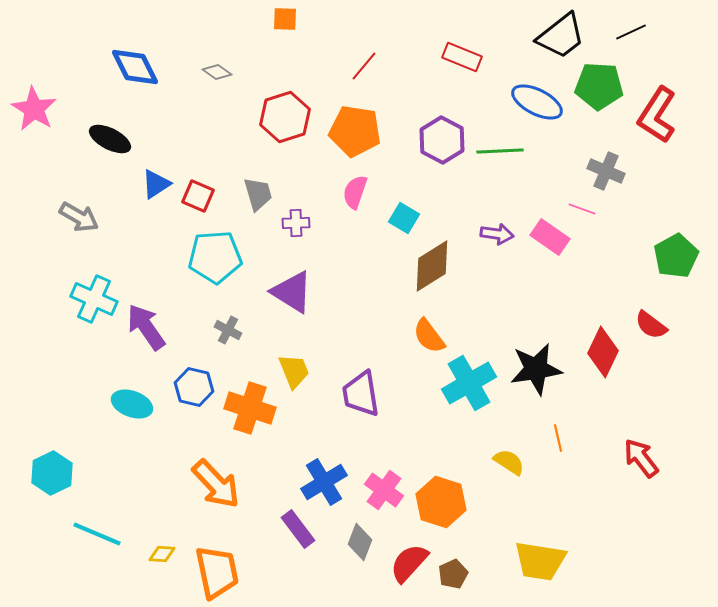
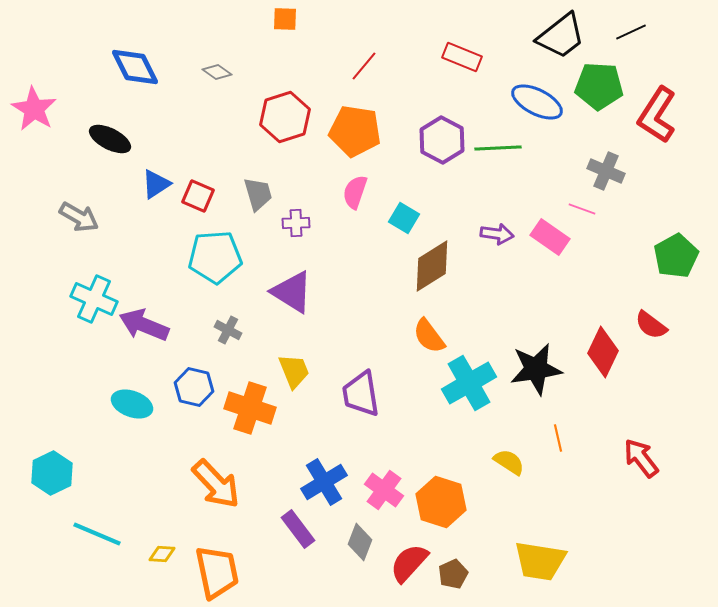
green line at (500, 151): moved 2 px left, 3 px up
purple arrow at (146, 327): moved 2 px left, 2 px up; rotated 33 degrees counterclockwise
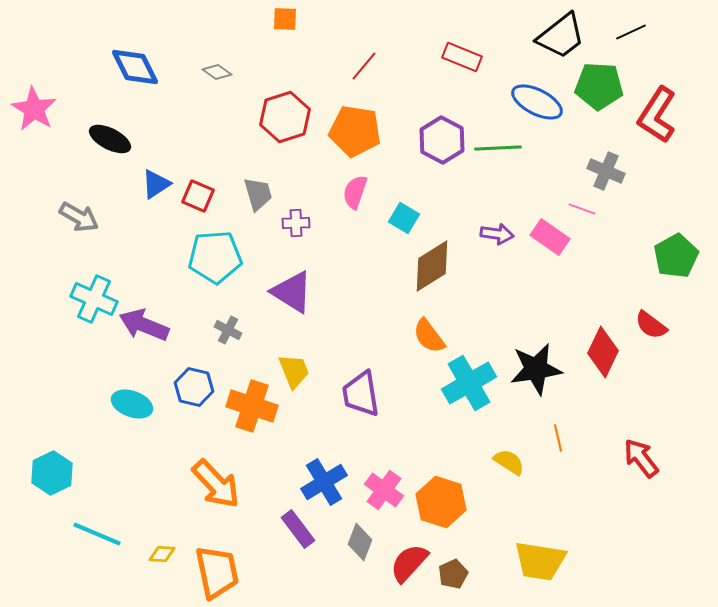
orange cross at (250, 408): moved 2 px right, 2 px up
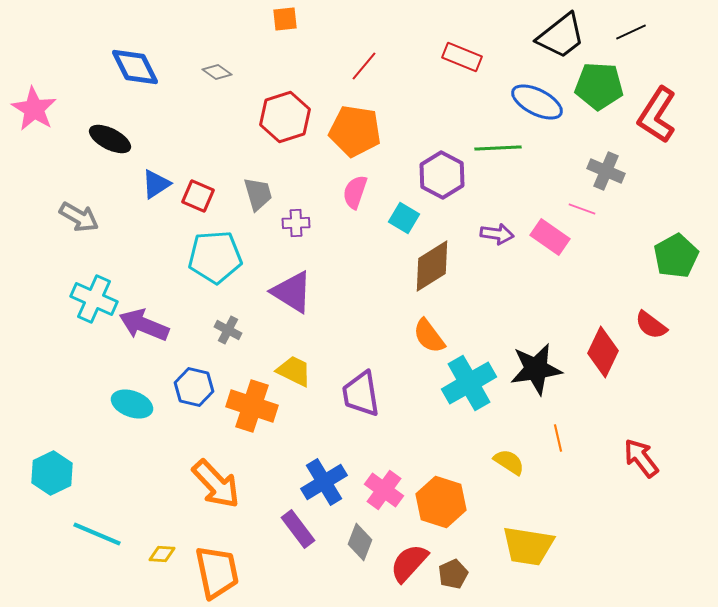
orange square at (285, 19): rotated 8 degrees counterclockwise
purple hexagon at (442, 140): moved 35 px down
yellow trapezoid at (294, 371): rotated 42 degrees counterclockwise
yellow trapezoid at (540, 561): moved 12 px left, 15 px up
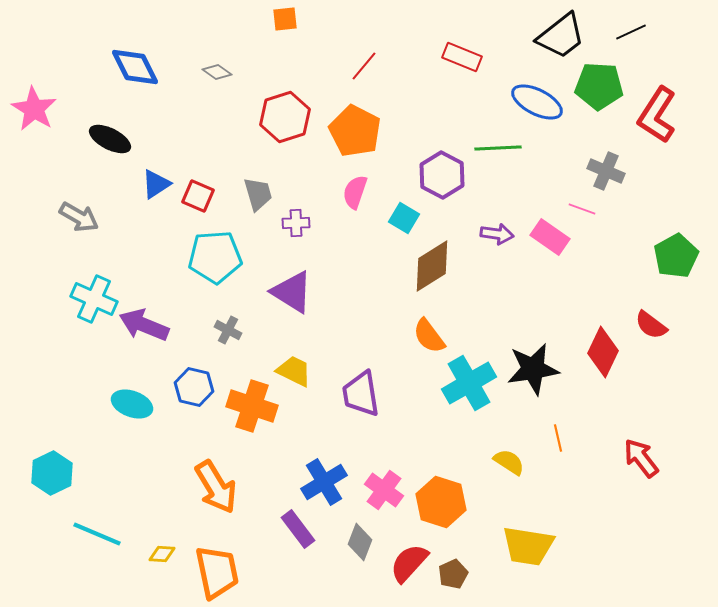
orange pentagon at (355, 131): rotated 18 degrees clockwise
black star at (536, 369): moved 3 px left
orange arrow at (216, 484): moved 3 px down; rotated 12 degrees clockwise
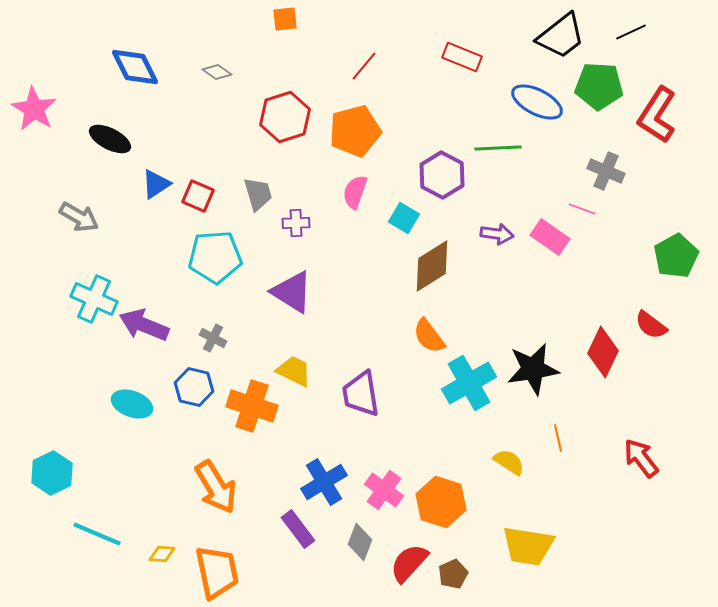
orange pentagon at (355, 131): rotated 30 degrees clockwise
gray cross at (228, 330): moved 15 px left, 8 px down
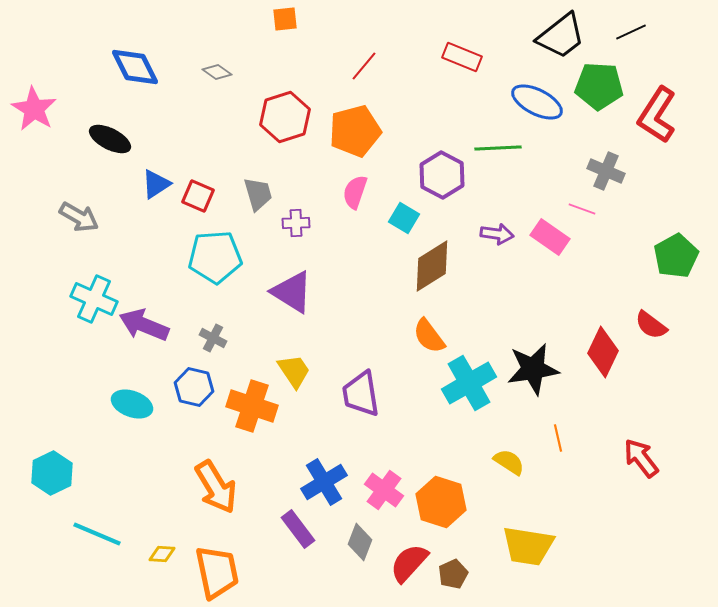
yellow trapezoid at (294, 371): rotated 30 degrees clockwise
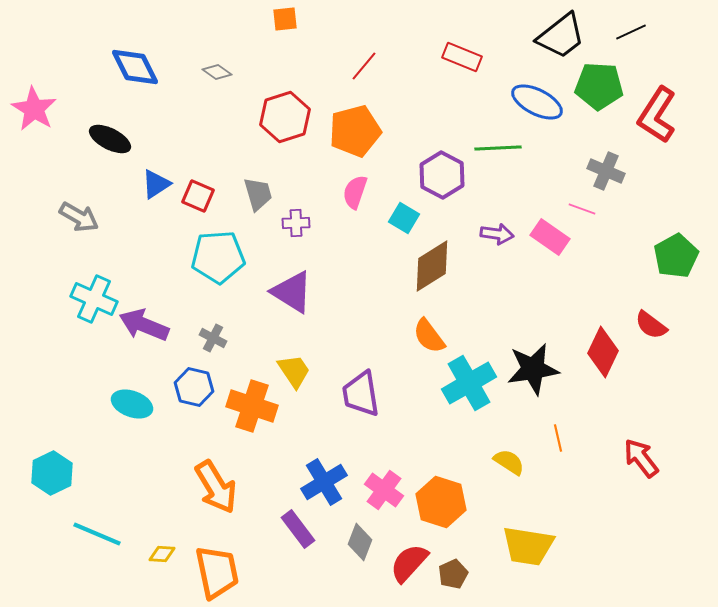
cyan pentagon at (215, 257): moved 3 px right
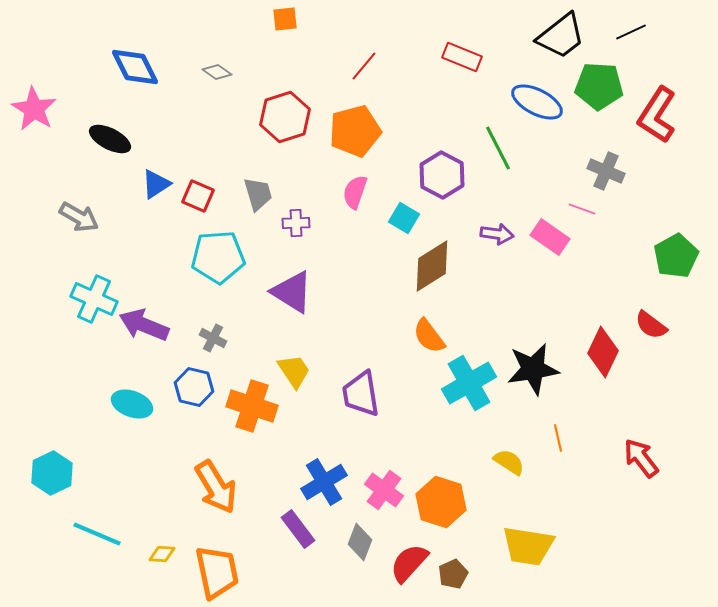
green line at (498, 148): rotated 66 degrees clockwise
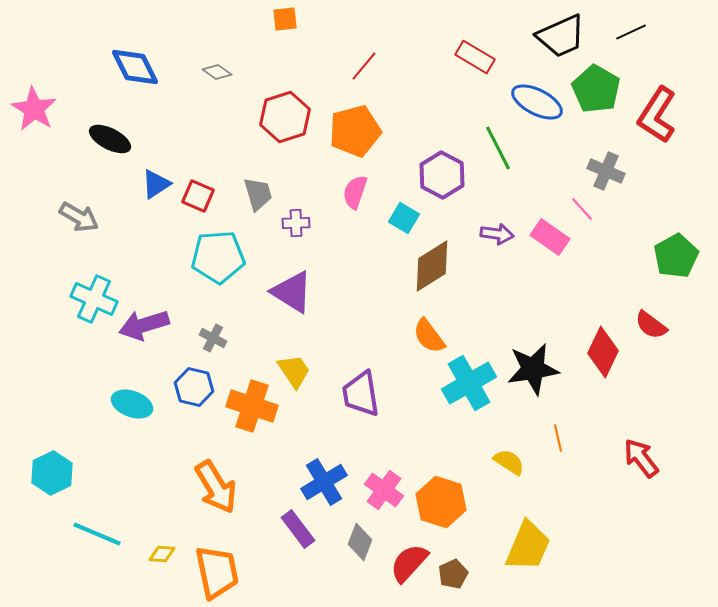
black trapezoid at (561, 36): rotated 14 degrees clockwise
red rectangle at (462, 57): moved 13 px right; rotated 9 degrees clockwise
green pentagon at (599, 86): moved 3 px left, 3 px down; rotated 27 degrees clockwise
pink line at (582, 209): rotated 28 degrees clockwise
purple arrow at (144, 325): rotated 39 degrees counterclockwise
yellow trapezoid at (528, 546): rotated 76 degrees counterclockwise
